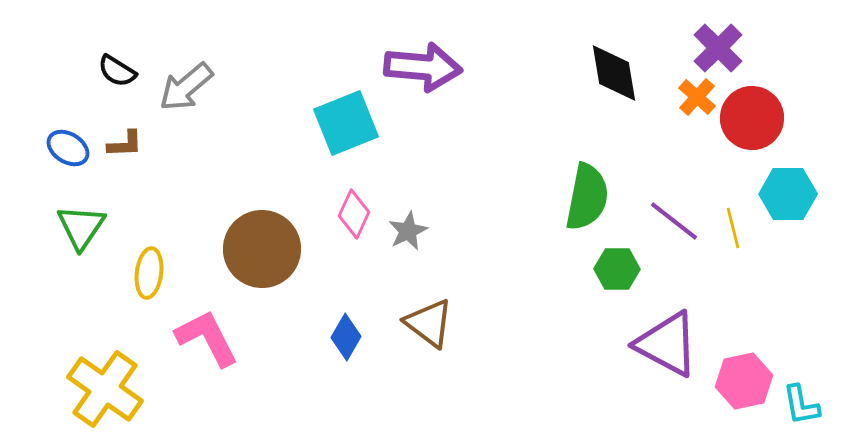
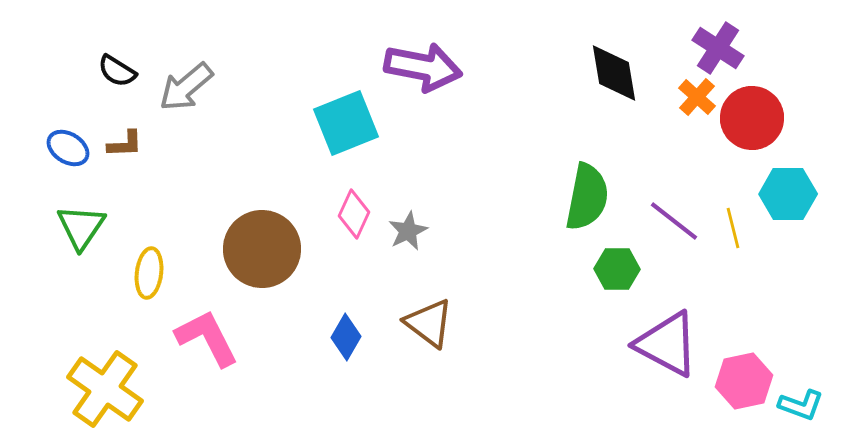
purple cross: rotated 12 degrees counterclockwise
purple arrow: rotated 6 degrees clockwise
cyan L-shape: rotated 60 degrees counterclockwise
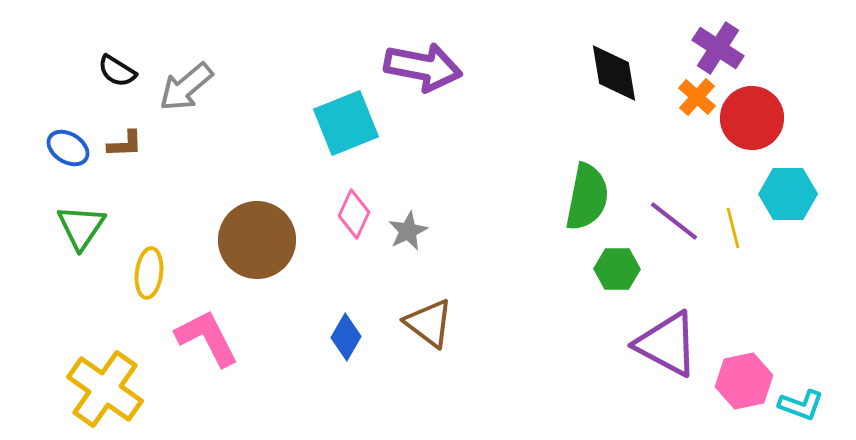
brown circle: moved 5 px left, 9 px up
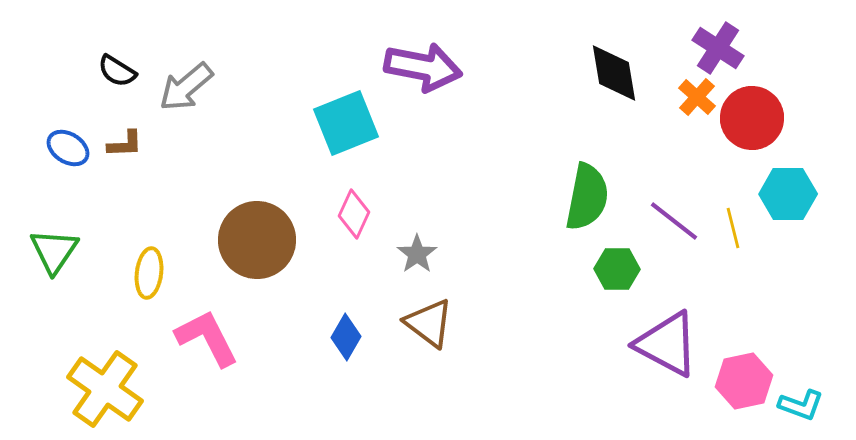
green triangle: moved 27 px left, 24 px down
gray star: moved 9 px right, 23 px down; rotated 9 degrees counterclockwise
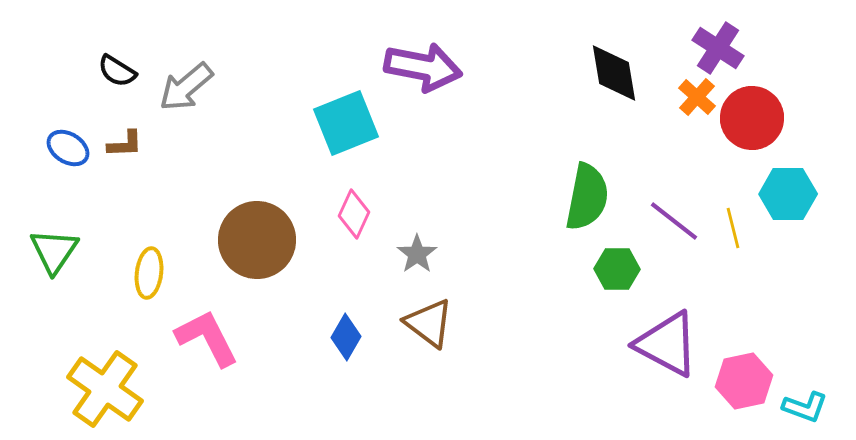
cyan L-shape: moved 4 px right, 2 px down
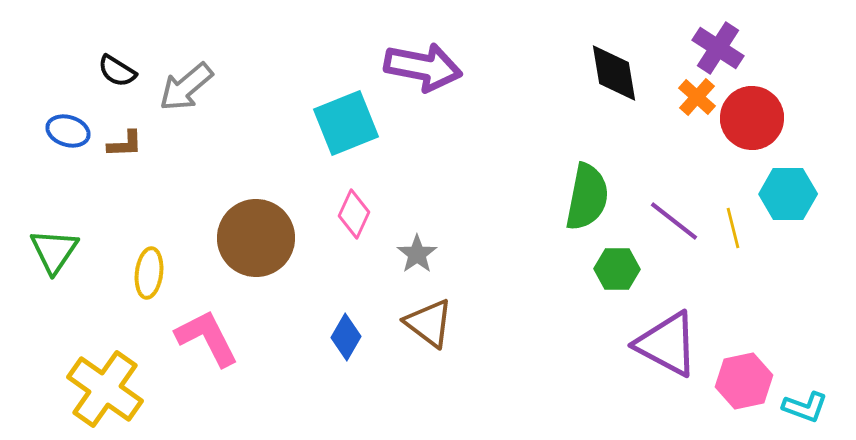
blue ellipse: moved 17 px up; rotated 15 degrees counterclockwise
brown circle: moved 1 px left, 2 px up
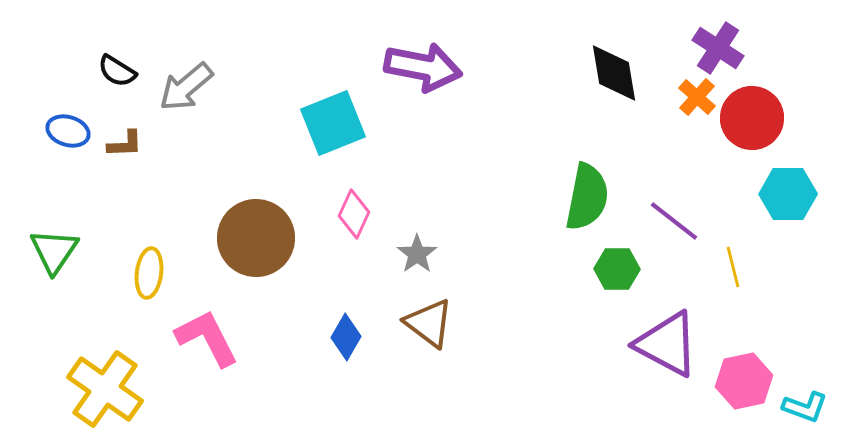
cyan square: moved 13 px left
yellow line: moved 39 px down
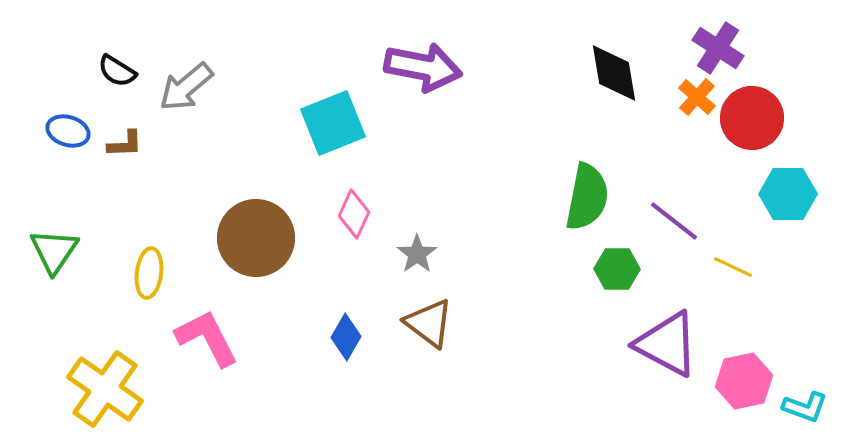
yellow line: rotated 51 degrees counterclockwise
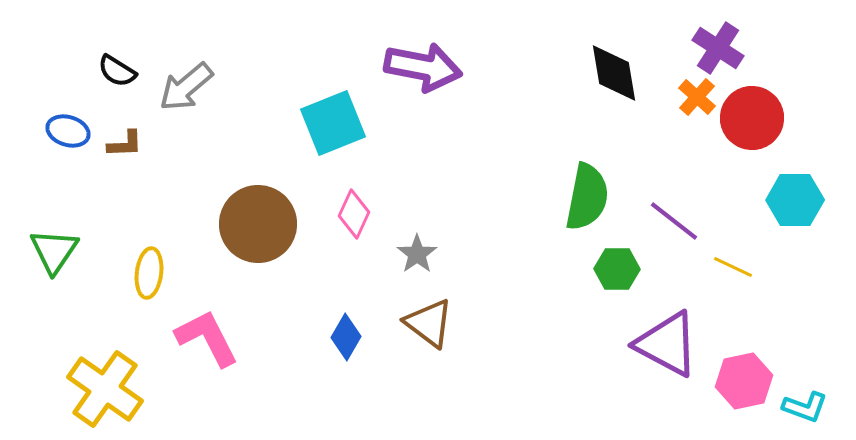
cyan hexagon: moved 7 px right, 6 px down
brown circle: moved 2 px right, 14 px up
